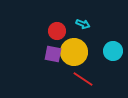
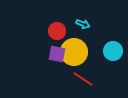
purple square: moved 4 px right
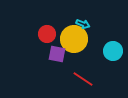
red circle: moved 10 px left, 3 px down
yellow circle: moved 13 px up
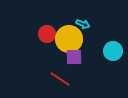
yellow circle: moved 5 px left
purple square: moved 17 px right, 3 px down; rotated 12 degrees counterclockwise
red line: moved 23 px left
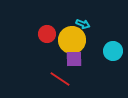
yellow circle: moved 3 px right, 1 px down
purple square: moved 2 px down
